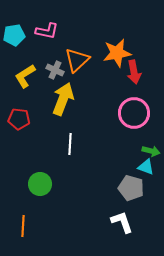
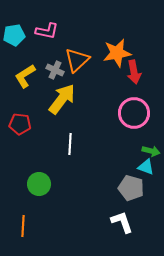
yellow arrow: moved 1 px left; rotated 16 degrees clockwise
red pentagon: moved 1 px right, 5 px down
green circle: moved 1 px left
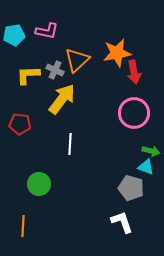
yellow L-shape: moved 3 px right, 1 px up; rotated 30 degrees clockwise
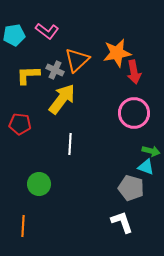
pink L-shape: rotated 25 degrees clockwise
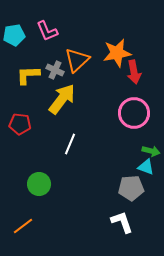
pink L-shape: rotated 30 degrees clockwise
white line: rotated 20 degrees clockwise
gray pentagon: rotated 20 degrees counterclockwise
orange line: rotated 50 degrees clockwise
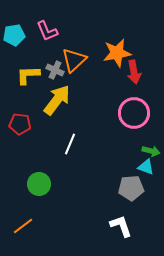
orange triangle: moved 3 px left
yellow arrow: moved 5 px left, 1 px down
white L-shape: moved 1 px left, 4 px down
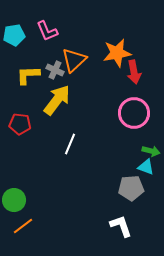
green circle: moved 25 px left, 16 px down
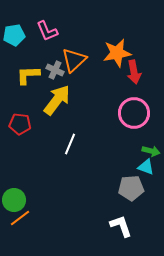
orange line: moved 3 px left, 8 px up
